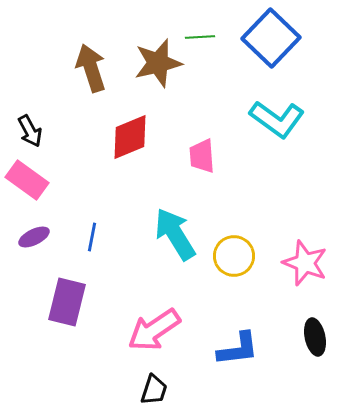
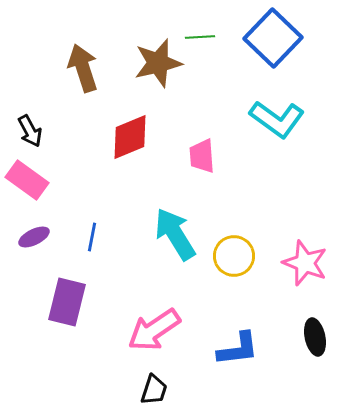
blue square: moved 2 px right
brown arrow: moved 8 px left
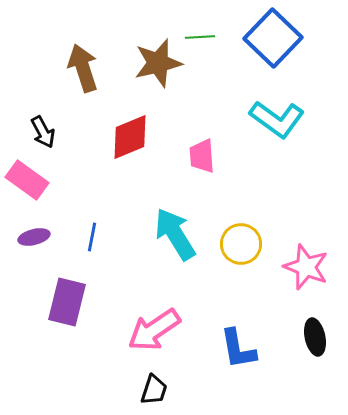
black arrow: moved 13 px right, 1 px down
purple ellipse: rotated 12 degrees clockwise
yellow circle: moved 7 px right, 12 px up
pink star: moved 1 px right, 4 px down
blue L-shape: rotated 87 degrees clockwise
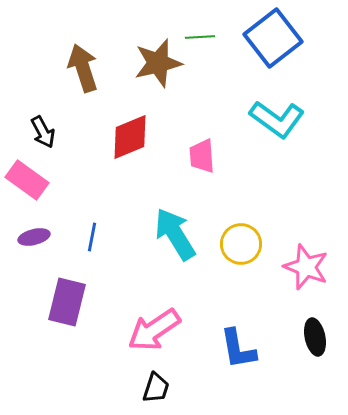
blue square: rotated 8 degrees clockwise
black trapezoid: moved 2 px right, 2 px up
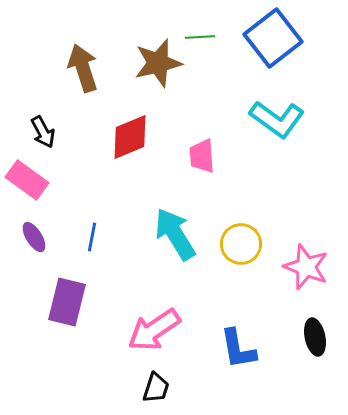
purple ellipse: rotated 72 degrees clockwise
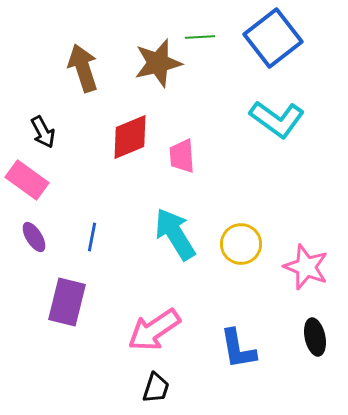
pink trapezoid: moved 20 px left
